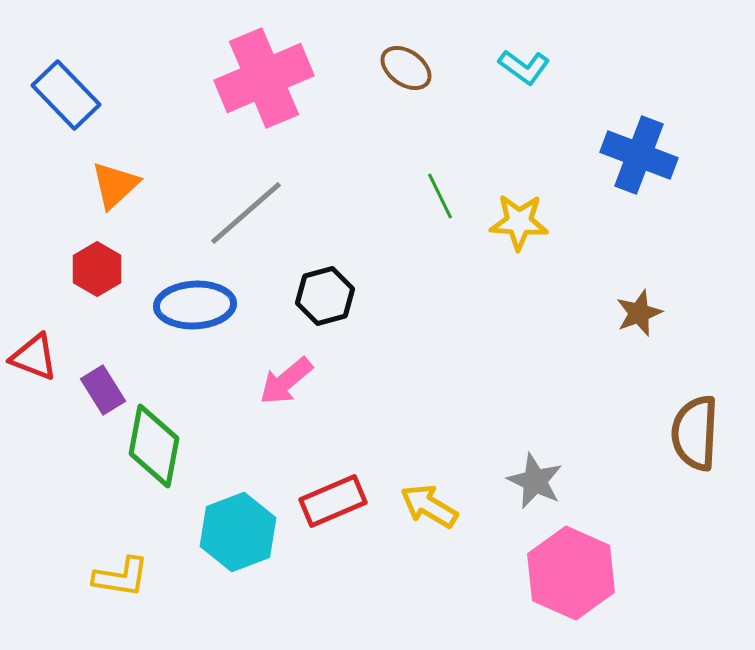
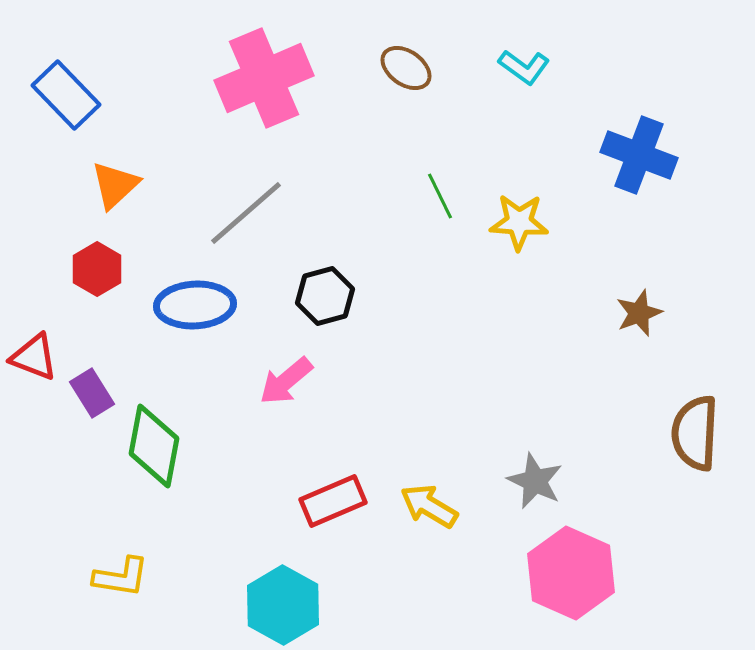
purple rectangle: moved 11 px left, 3 px down
cyan hexagon: moved 45 px right, 73 px down; rotated 10 degrees counterclockwise
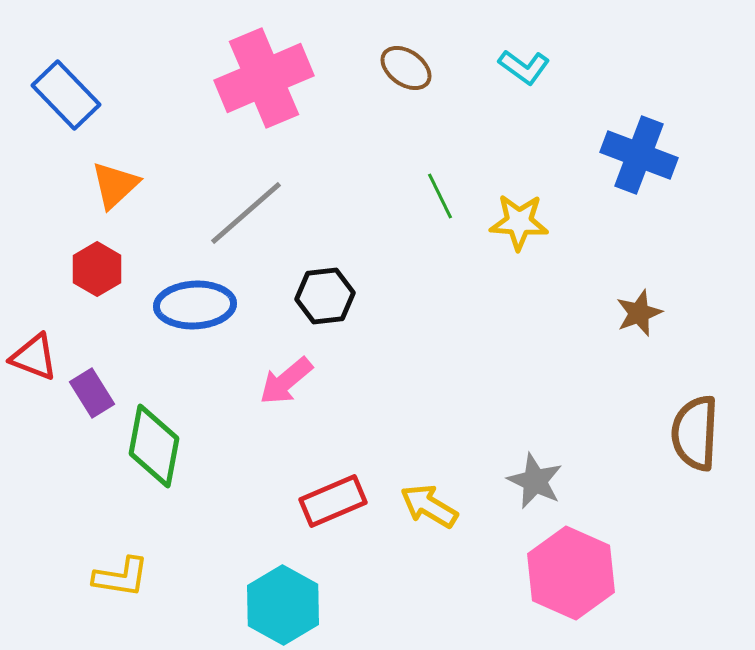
black hexagon: rotated 8 degrees clockwise
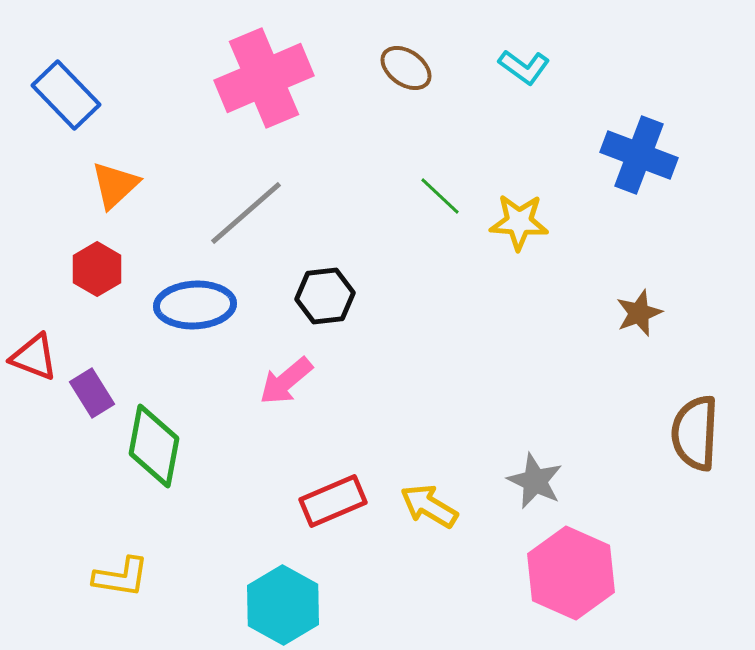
green line: rotated 21 degrees counterclockwise
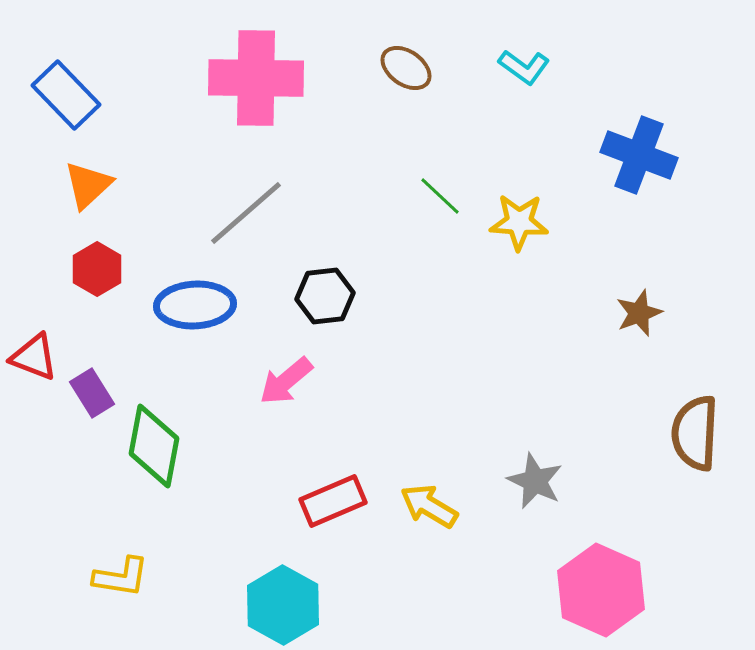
pink cross: moved 8 px left; rotated 24 degrees clockwise
orange triangle: moved 27 px left
pink hexagon: moved 30 px right, 17 px down
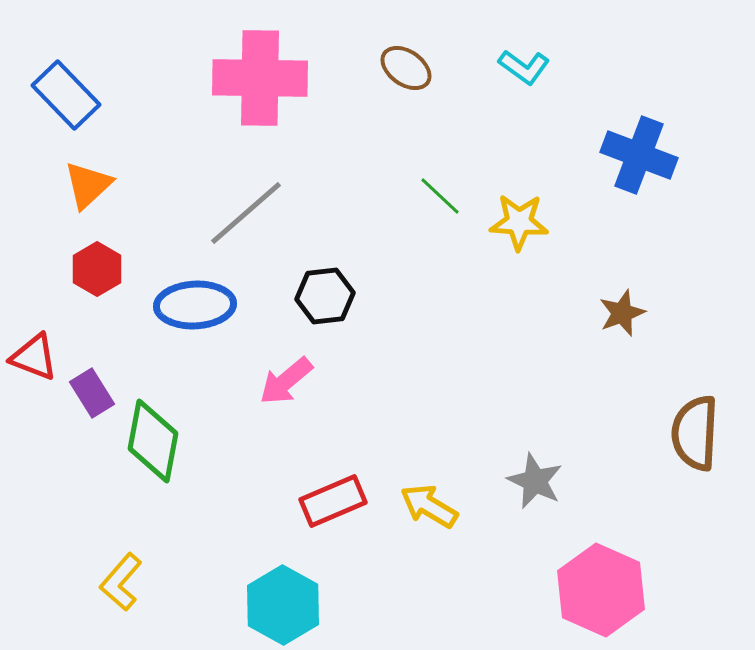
pink cross: moved 4 px right
brown star: moved 17 px left
green diamond: moved 1 px left, 5 px up
yellow L-shape: moved 5 px down; rotated 122 degrees clockwise
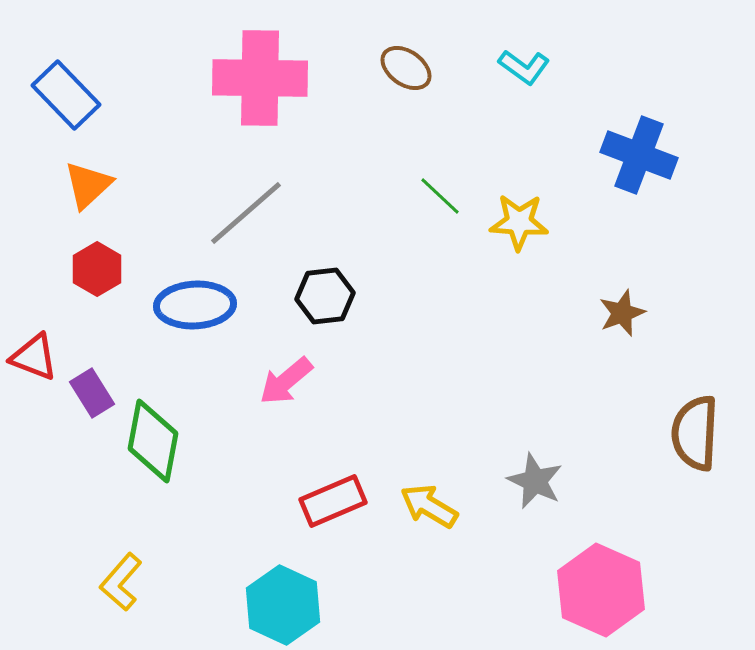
cyan hexagon: rotated 4 degrees counterclockwise
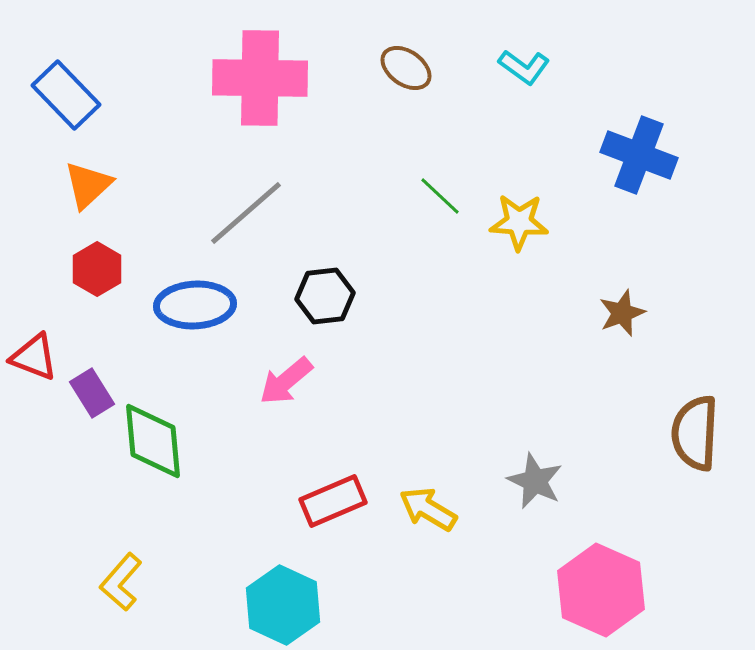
green diamond: rotated 16 degrees counterclockwise
yellow arrow: moved 1 px left, 3 px down
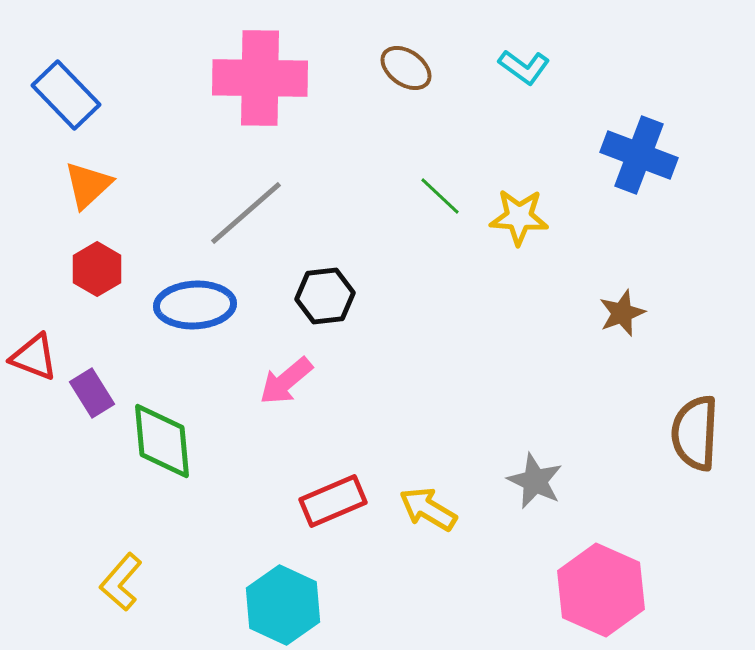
yellow star: moved 5 px up
green diamond: moved 9 px right
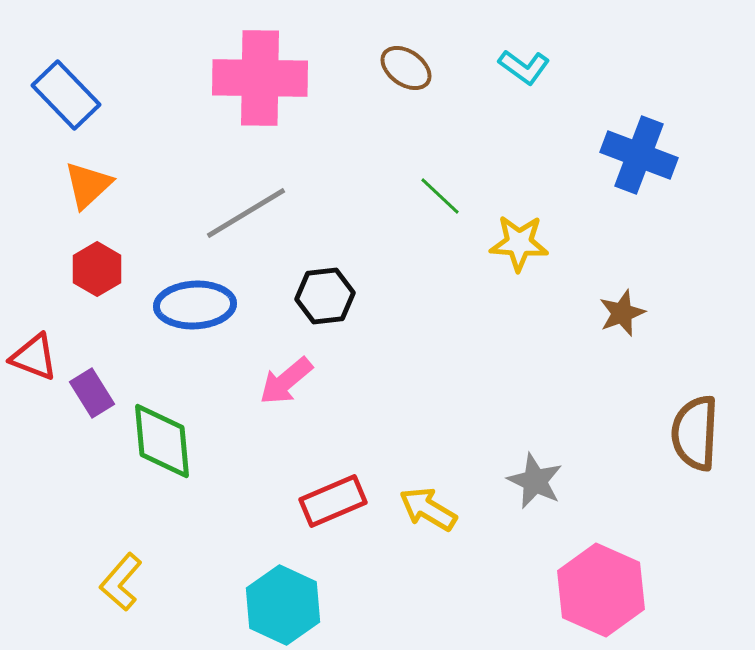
gray line: rotated 10 degrees clockwise
yellow star: moved 26 px down
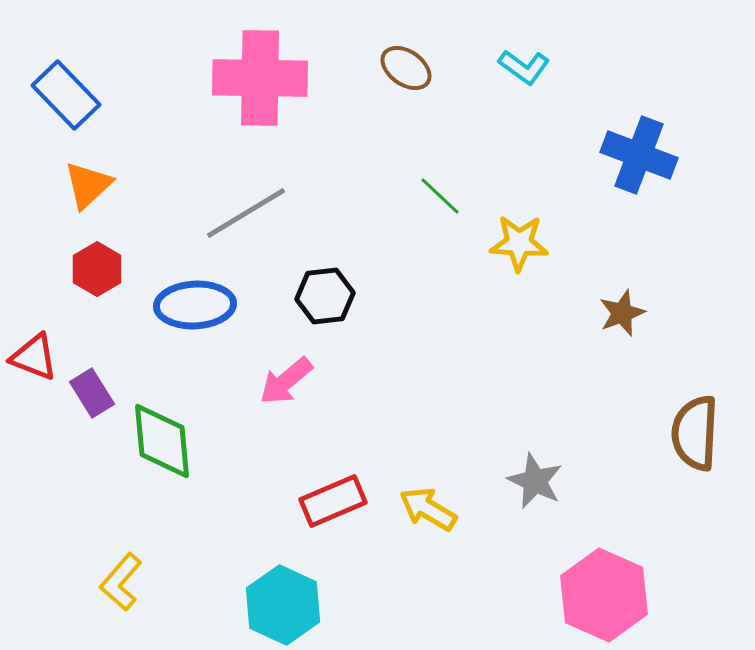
pink hexagon: moved 3 px right, 5 px down
